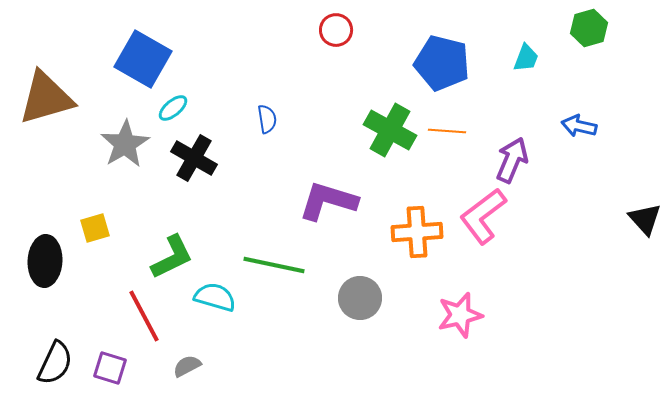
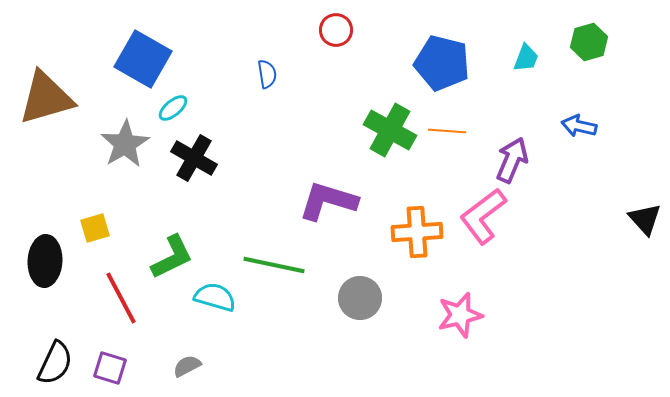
green hexagon: moved 14 px down
blue semicircle: moved 45 px up
red line: moved 23 px left, 18 px up
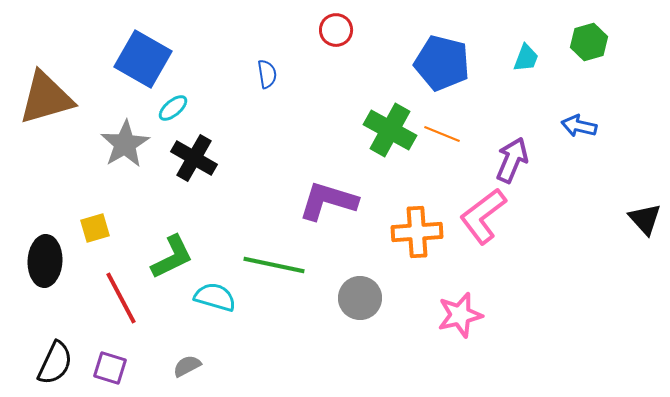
orange line: moved 5 px left, 3 px down; rotated 18 degrees clockwise
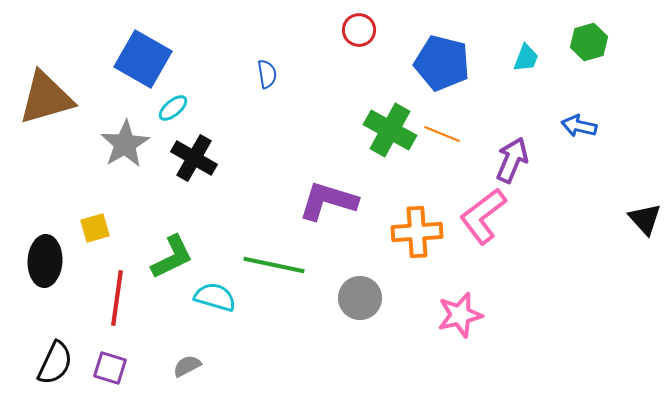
red circle: moved 23 px right
red line: moved 4 px left; rotated 36 degrees clockwise
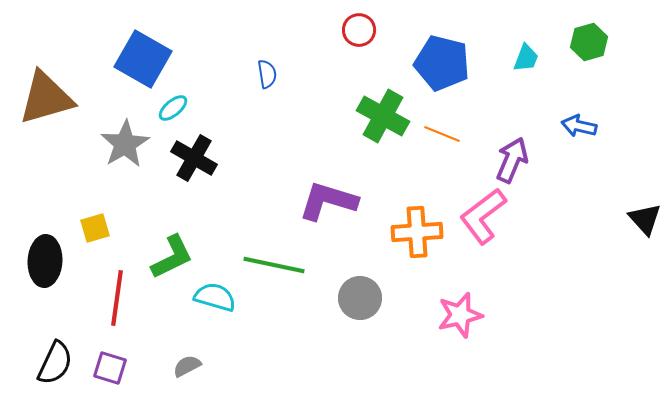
green cross: moved 7 px left, 14 px up
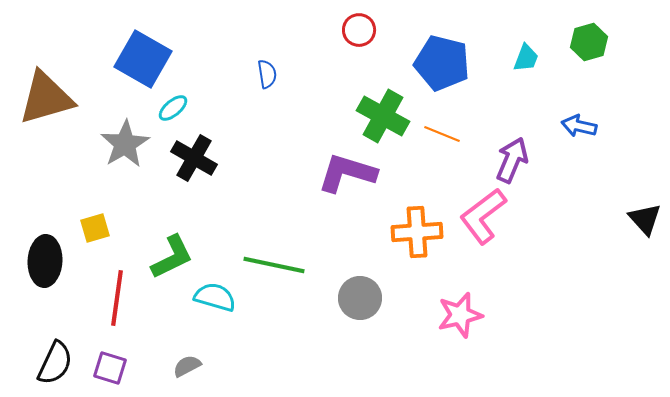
purple L-shape: moved 19 px right, 28 px up
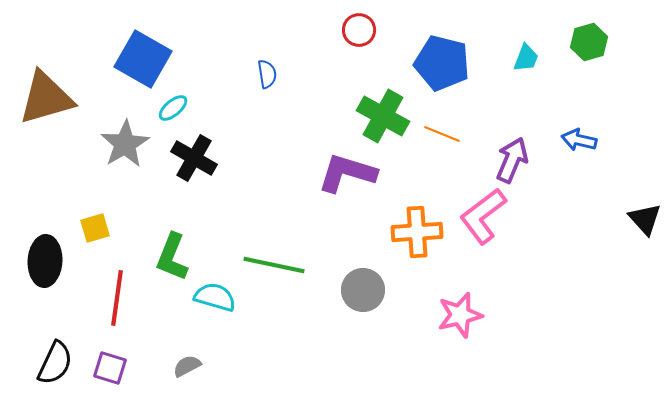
blue arrow: moved 14 px down
green L-shape: rotated 138 degrees clockwise
gray circle: moved 3 px right, 8 px up
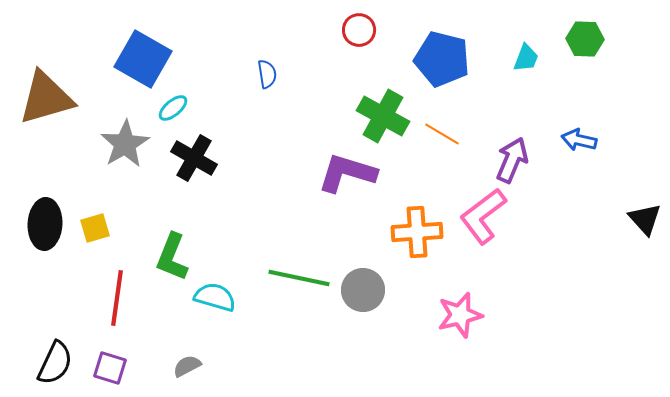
green hexagon: moved 4 px left, 3 px up; rotated 18 degrees clockwise
blue pentagon: moved 4 px up
orange line: rotated 9 degrees clockwise
black ellipse: moved 37 px up
green line: moved 25 px right, 13 px down
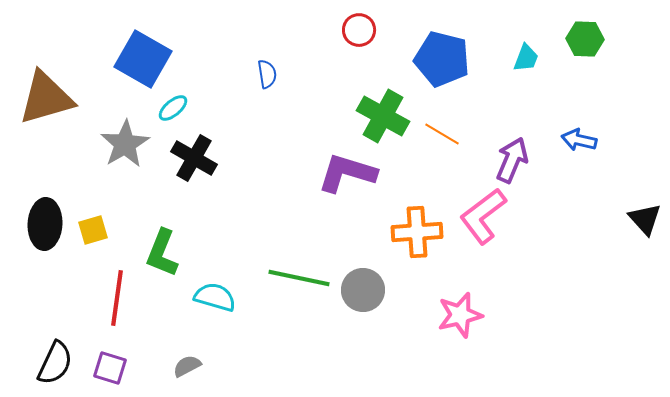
yellow square: moved 2 px left, 2 px down
green L-shape: moved 10 px left, 4 px up
